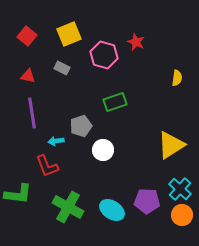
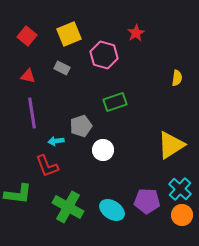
red star: moved 9 px up; rotated 18 degrees clockwise
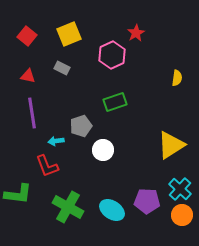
pink hexagon: moved 8 px right; rotated 20 degrees clockwise
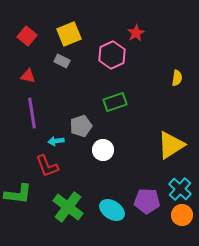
gray rectangle: moved 7 px up
green cross: rotated 8 degrees clockwise
